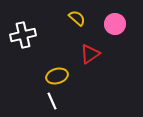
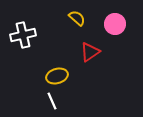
red triangle: moved 2 px up
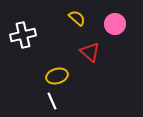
red triangle: rotated 45 degrees counterclockwise
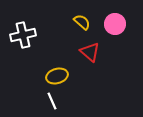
yellow semicircle: moved 5 px right, 4 px down
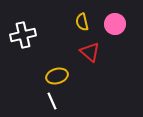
yellow semicircle: rotated 144 degrees counterclockwise
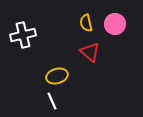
yellow semicircle: moved 4 px right, 1 px down
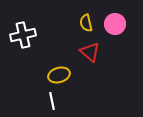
yellow ellipse: moved 2 px right, 1 px up
white line: rotated 12 degrees clockwise
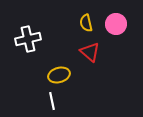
pink circle: moved 1 px right
white cross: moved 5 px right, 4 px down
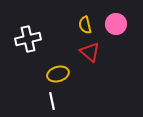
yellow semicircle: moved 1 px left, 2 px down
yellow ellipse: moved 1 px left, 1 px up
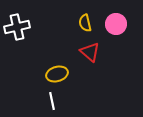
yellow semicircle: moved 2 px up
white cross: moved 11 px left, 12 px up
yellow ellipse: moved 1 px left
